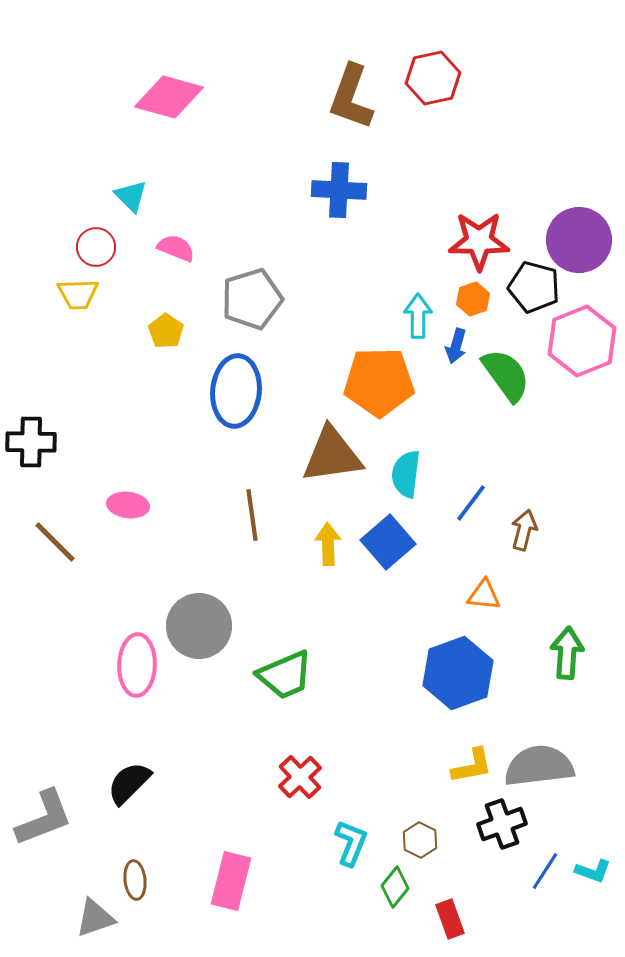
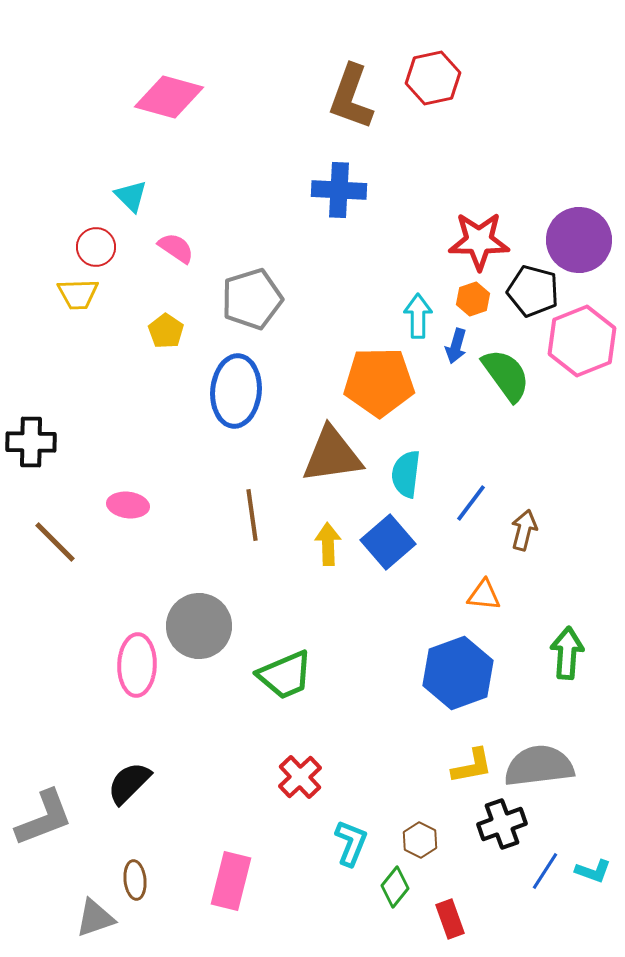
pink semicircle at (176, 248): rotated 12 degrees clockwise
black pentagon at (534, 287): moved 1 px left, 4 px down
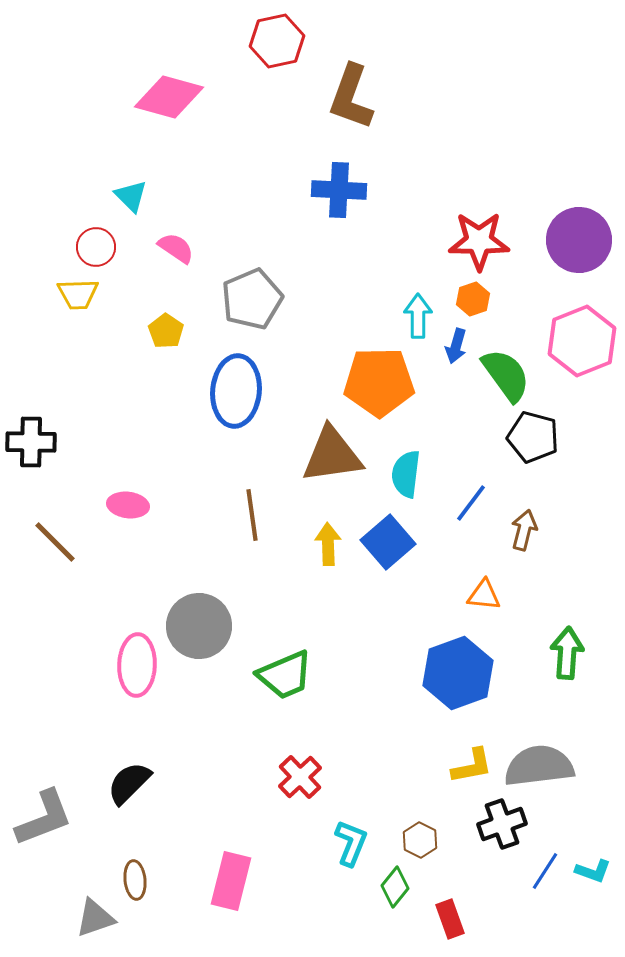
red hexagon at (433, 78): moved 156 px left, 37 px up
black pentagon at (533, 291): moved 146 px down
gray pentagon at (252, 299): rotated 6 degrees counterclockwise
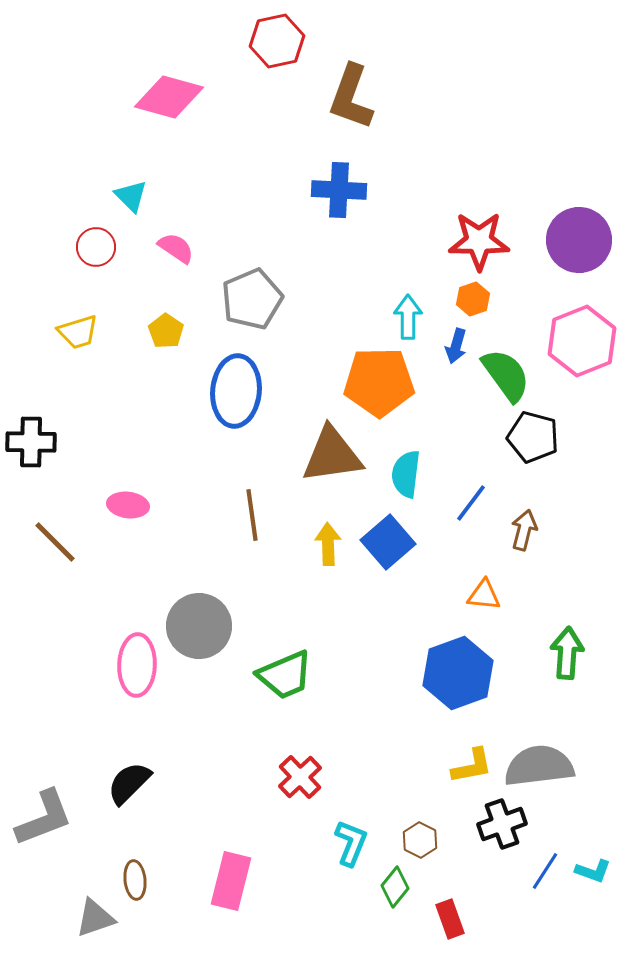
yellow trapezoid at (78, 294): moved 38 px down; rotated 15 degrees counterclockwise
cyan arrow at (418, 316): moved 10 px left, 1 px down
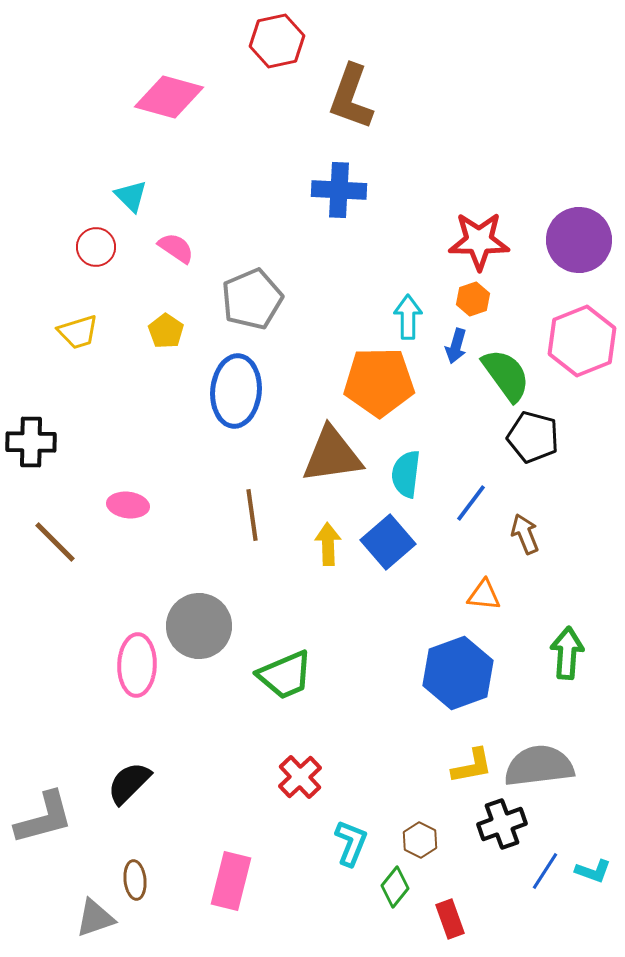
brown arrow at (524, 530): moved 1 px right, 4 px down; rotated 36 degrees counterclockwise
gray L-shape at (44, 818): rotated 6 degrees clockwise
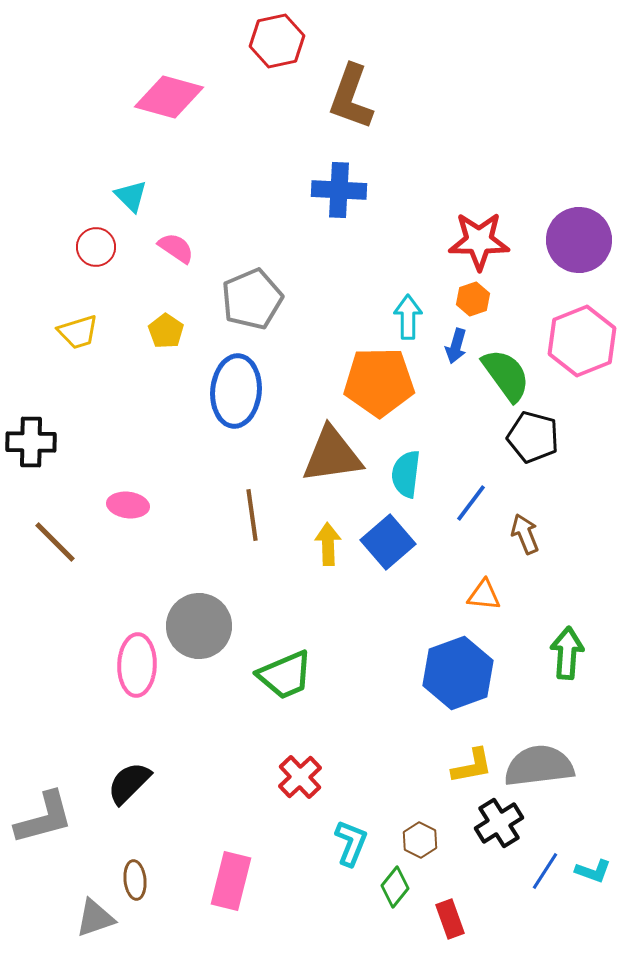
black cross at (502, 824): moved 3 px left, 1 px up; rotated 12 degrees counterclockwise
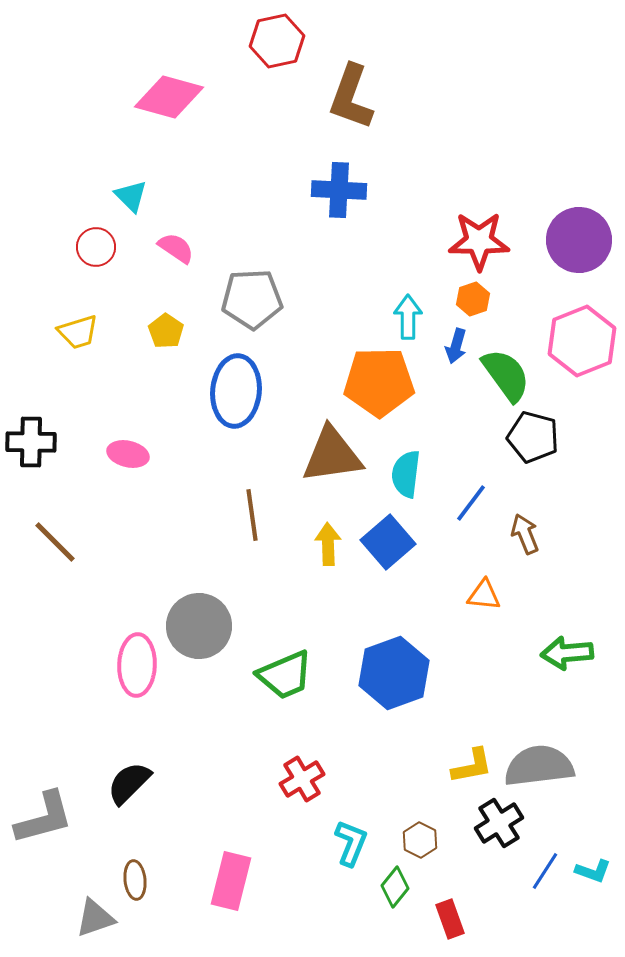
gray pentagon at (252, 299): rotated 20 degrees clockwise
pink ellipse at (128, 505): moved 51 px up; rotated 6 degrees clockwise
green arrow at (567, 653): rotated 99 degrees counterclockwise
blue hexagon at (458, 673): moved 64 px left
red cross at (300, 777): moved 2 px right, 2 px down; rotated 12 degrees clockwise
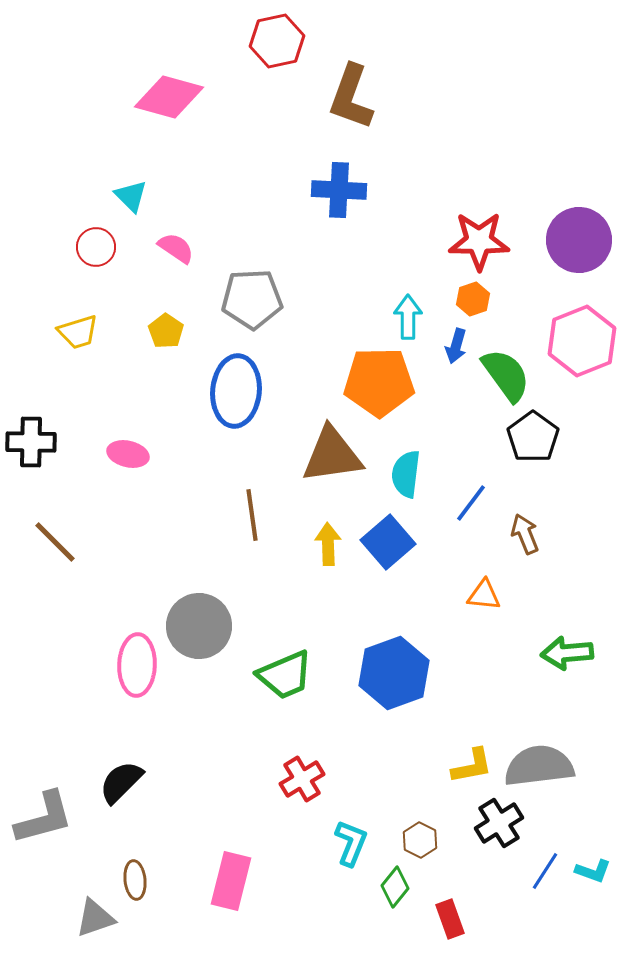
black pentagon at (533, 437): rotated 21 degrees clockwise
black semicircle at (129, 783): moved 8 px left, 1 px up
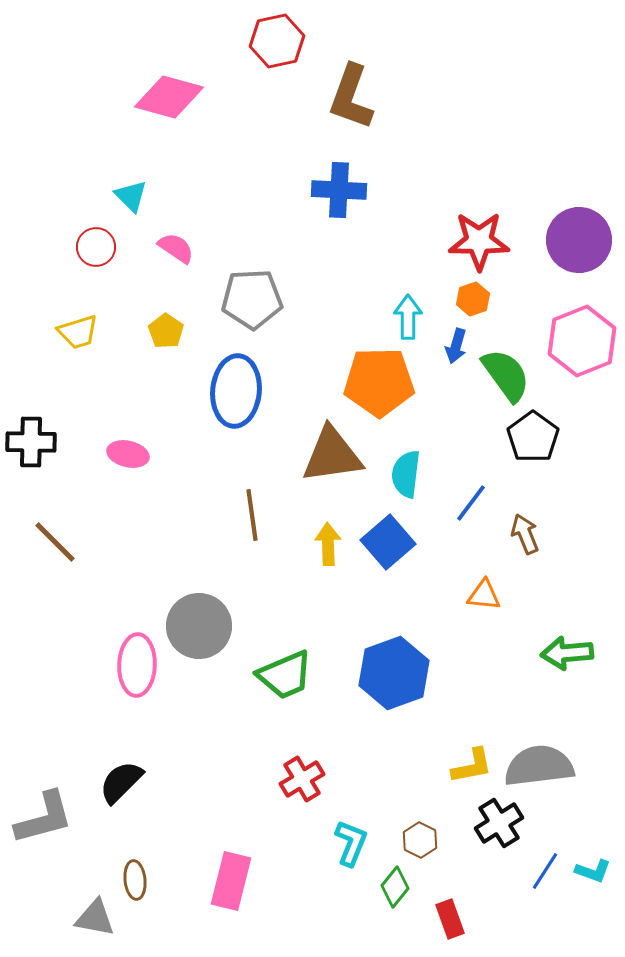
gray triangle at (95, 918): rotated 30 degrees clockwise
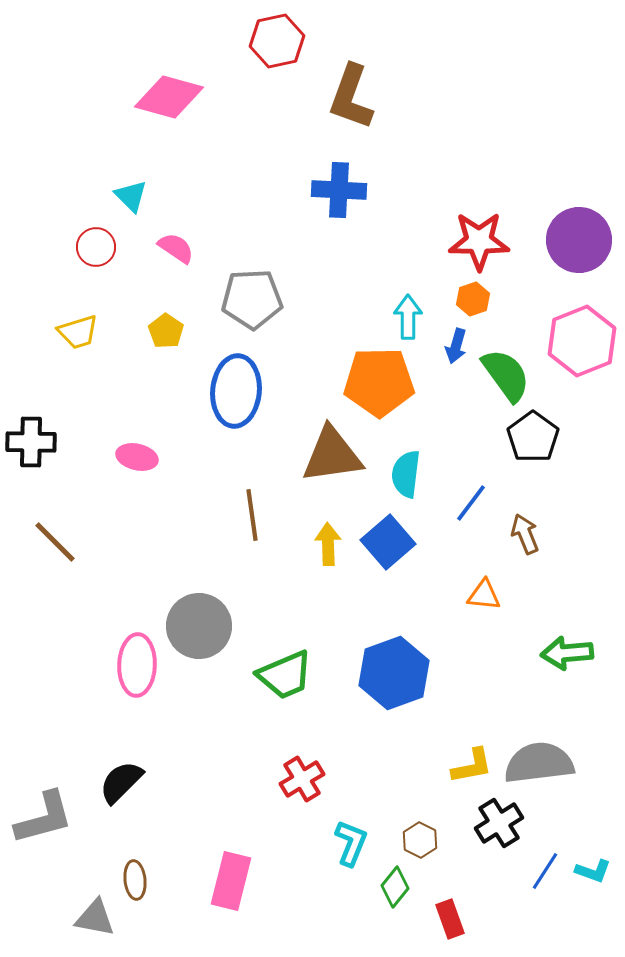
pink ellipse at (128, 454): moved 9 px right, 3 px down
gray semicircle at (539, 766): moved 3 px up
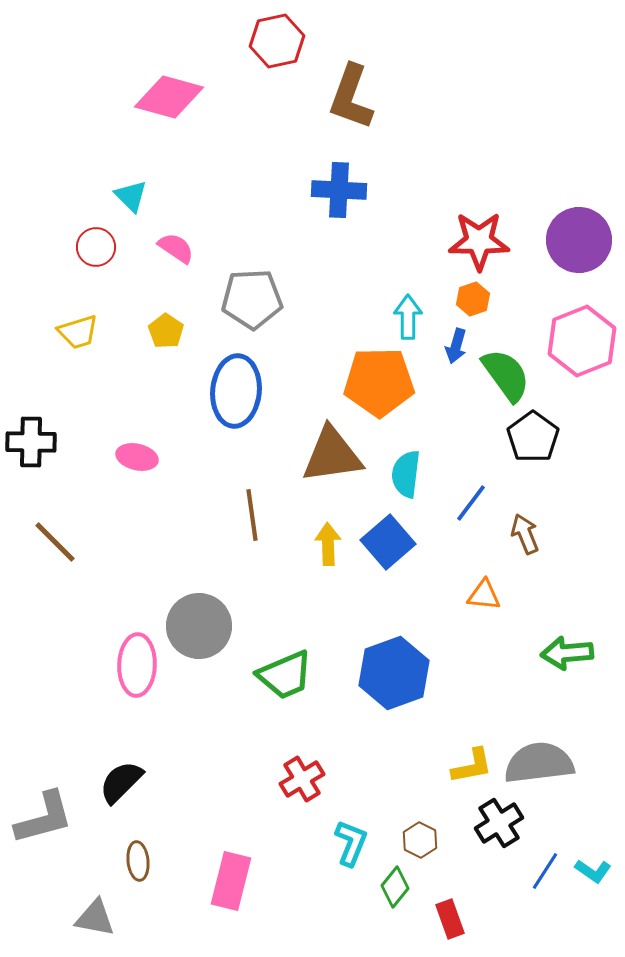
cyan L-shape at (593, 871): rotated 15 degrees clockwise
brown ellipse at (135, 880): moved 3 px right, 19 px up
